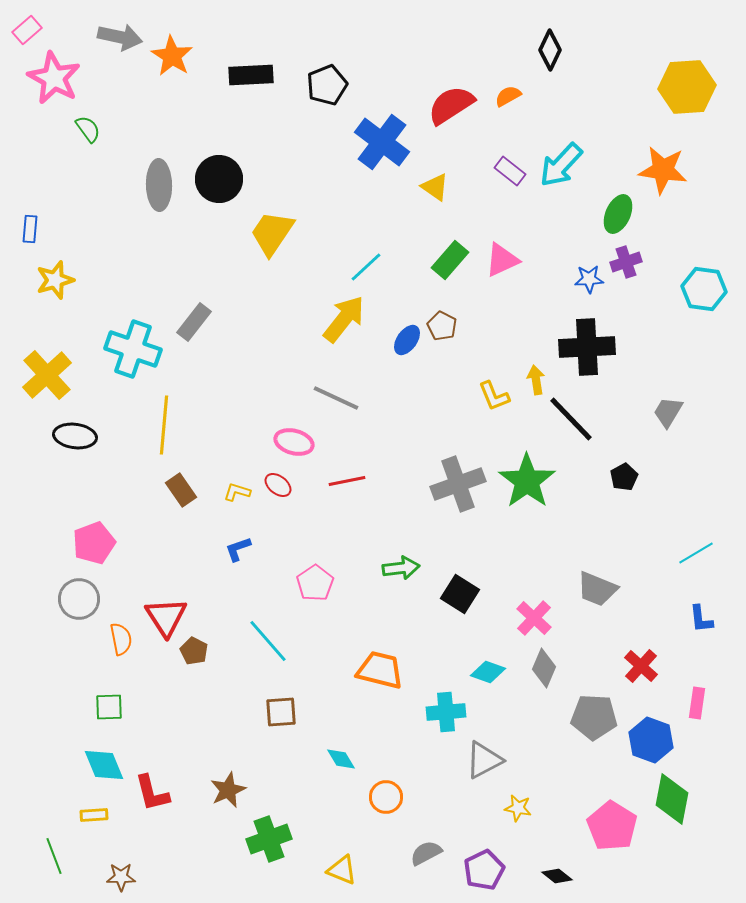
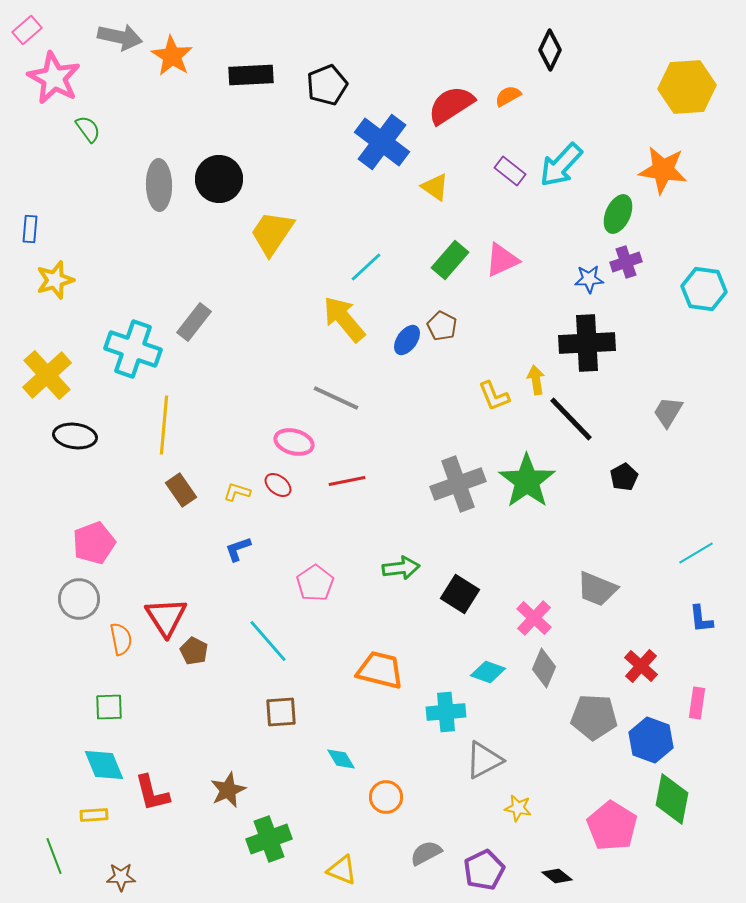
yellow arrow at (344, 319): rotated 78 degrees counterclockwise
black cross at (587, 347): moved 4 px up
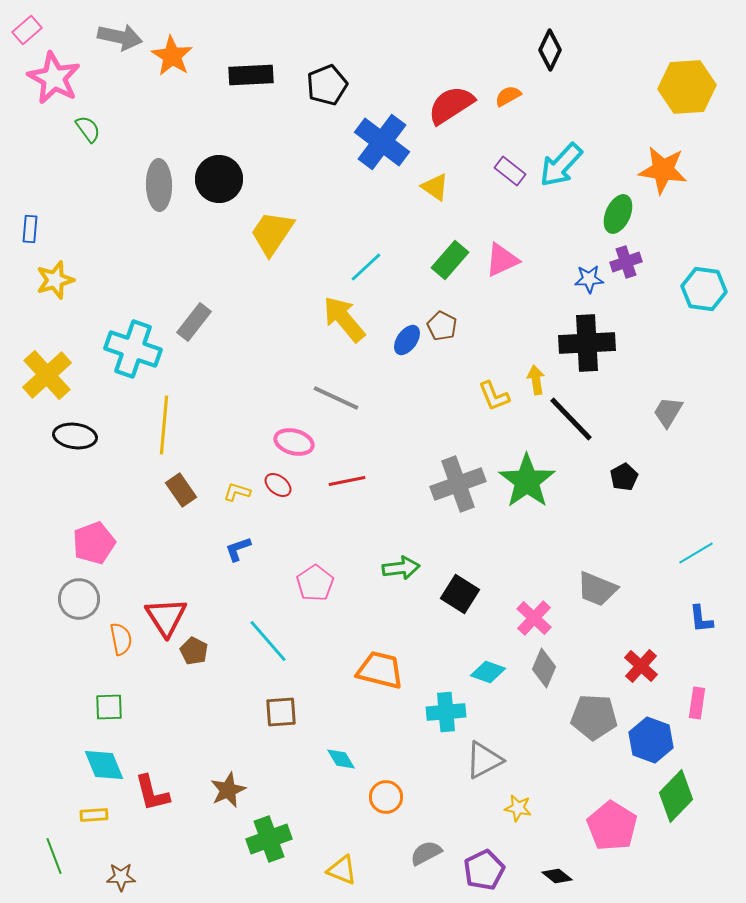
green diamond at (672, 799): moved 4 px right, 3 px up; rotated 33 degrees clockwise
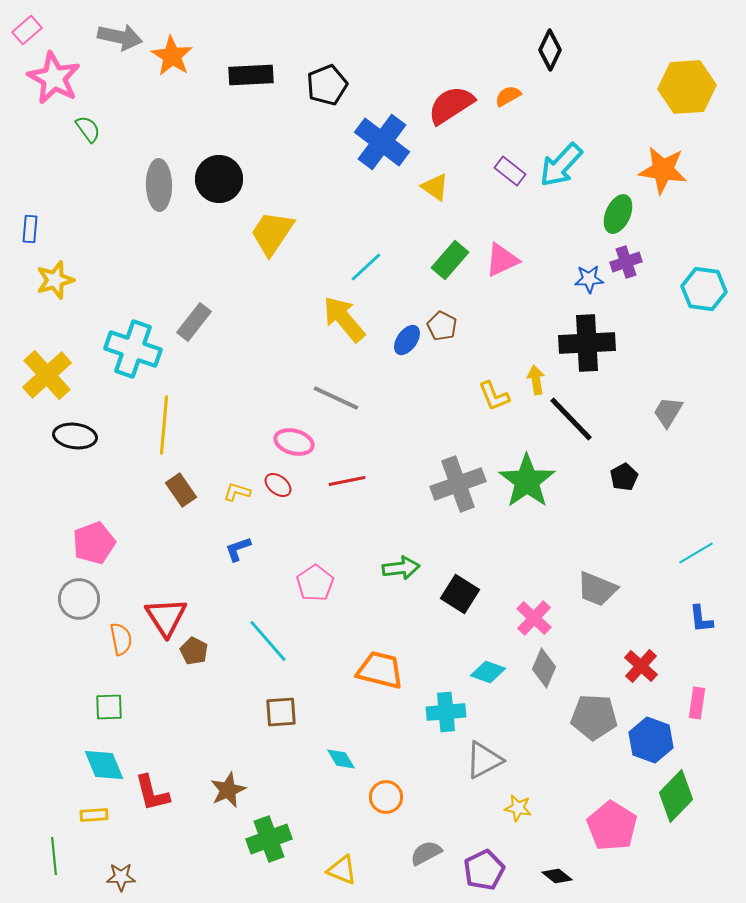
green line at (54, 856): rotated 15 degrees clockwise
